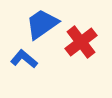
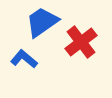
blue trapezoid: moved 2 px up
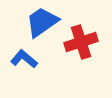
red cross: rotated 20 degrees clockwise
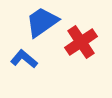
red cross: rotated 16 degrees counterclockwise
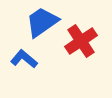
red cross: moved 1 px up
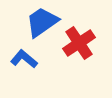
red cross: moved 2 px left, 2 px down
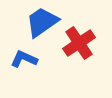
blue L-shape: rotated 16 degrees counterclockwise
